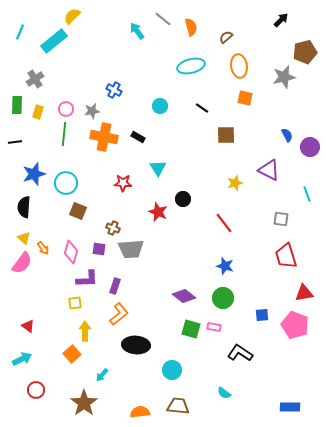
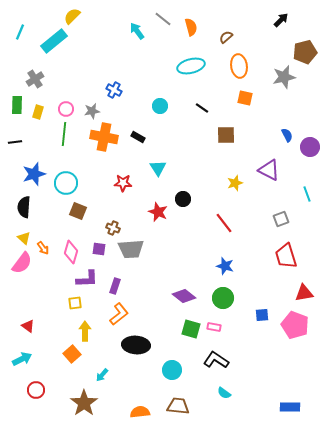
gray square at (281, 219): rotated 28 degrees counterclockwise
black L-shape at (240, 353): moved 24 px left, 7 px down
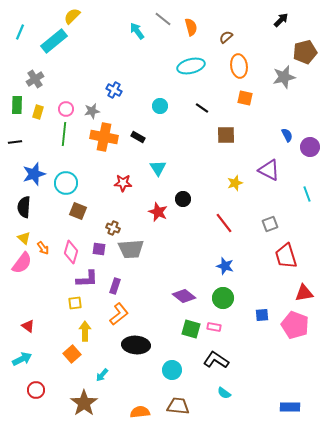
gray square at (281, 219): moved 11 px left, 5 px down
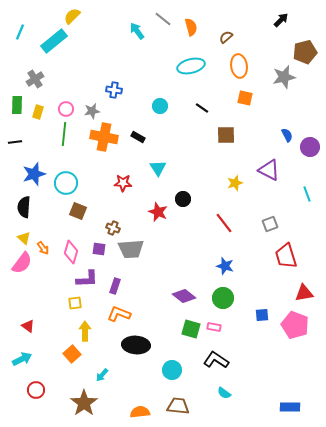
blue cross at (114, 90): rotated 21 degrees counterclockwise
orange L-shape at (119, 314): rotated 120 degrees counterclockwise
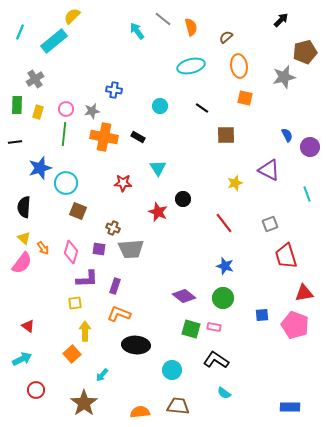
blue star at (34, 174): moved 6 px right, 6 px up
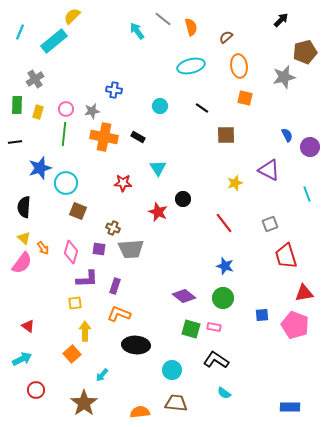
brown trapezoid at (178, 406): moved 2 px left, 3 px up
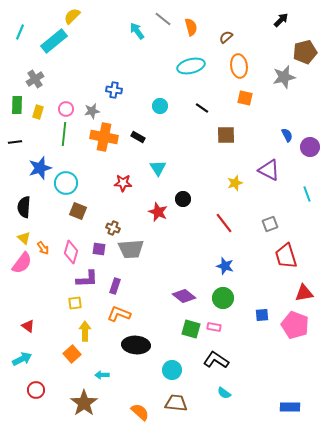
cyan arrow at (102, 375): rotated 48 degrees clockwise
orange semicircle at (140, 412): rotated 48 degrees clockwise
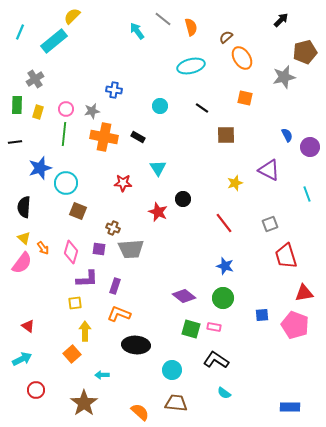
orange ellipse at (239, 66): moved 3 px right, 8 px up; rotated 25 degrees counterclockwise
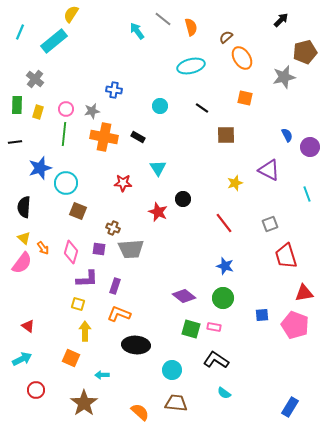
yellow semicircle at (72, 16): moved 1 px left, 2 px up; rotated 12 degrees counterclockwise
gray cross at (35, 79): rotated 18 degrees counterclockwise
yellow square at (75, 303): moved 3 px right, 1 px down; rotated 24 degrees clockwise
orange square at (72, 354): moved 1 px left, 4 px down; rotated 24 degrees counterclockwise
blue rectangle at (290, 407): rotated 60 degrees counterclockwise
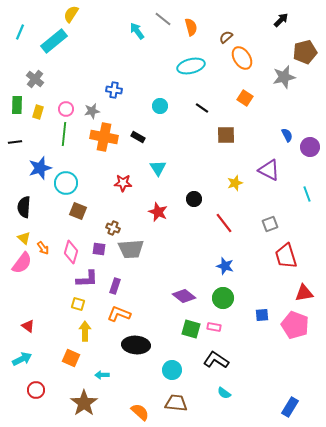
orange square at (245, 98): rotated 21 degrees clockwise
black circle at (183, 199): moved 11 px right
